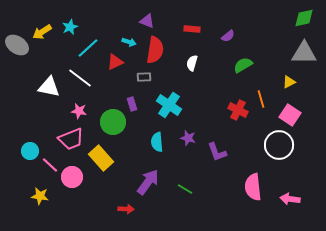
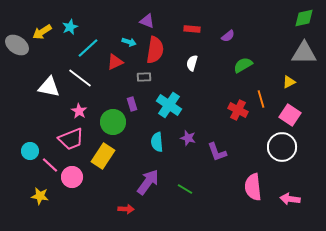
pink star: rotated 21 degrees clockwise
white circle: moved 3 px right, 2 px down
yellow rectangle: moved 2 px right, 2 px up; rotated 75 degrees clockwise
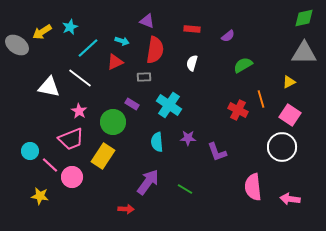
cyan arrow: moved 7 px left, 1 px up
purple rectangle: rotated 40 degrees counterclockwise
purple star: rotated 14 degrees counterclockwise
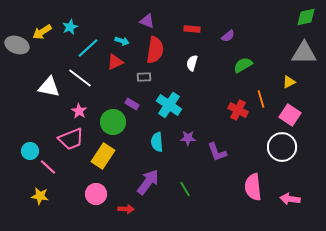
green diamond: moved 2 px right, 1 px up
gray ellipse: rotated 15 degrees counterclockwise
pink line: moved 2 px left, 2 px down
pink circle: moved 24 px right, 17 px down
green line: rotated 28 degrees clockwise
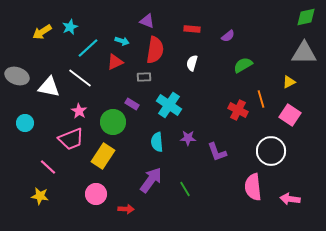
gray ellipse: moved 31 px down
white circle: moved 11 px left, 4 px down
cyan circle: moved 5 px left, 28 px up
purple arrow: moved 3 px right, 2 px up
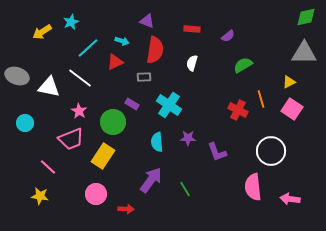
cyan star: moved 1 px right, 5 px up
pink square: moved 2 px right, 6 px up
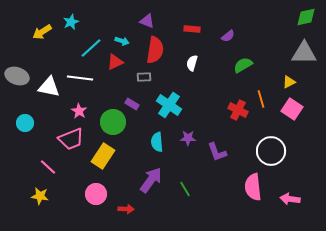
cyan line: moved 3 px right
white line: rotated 30 degrees counterclockwise
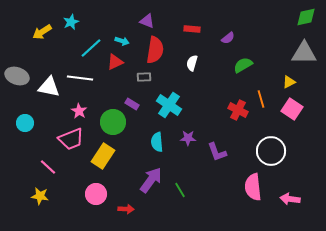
purple semicircle: moved 2 px down
green line: moved 5 px left, 1 px down
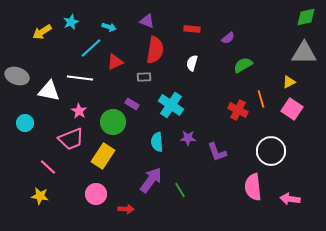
cyan arrow: moved 13 px left, 14 px up
white triangle: moved 4 px down
cyan cross: moved 2 px right
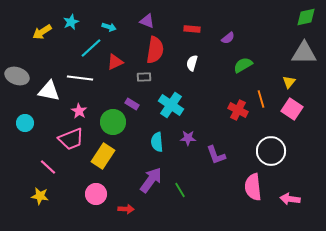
yellow triangle: rotated 24 degrees counterclockwise
purple L-shape: moved 1 px left, 3 px down
